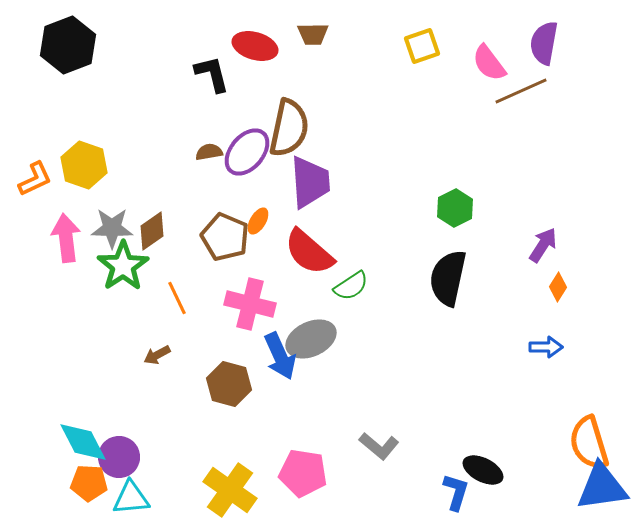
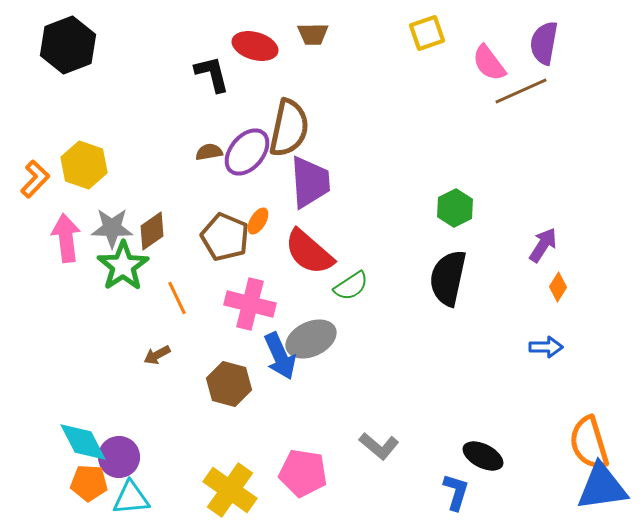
yellow square at (422, 46): moved 5 px right, 13 px up
orange L-shape at (35, 179): rotated 21 degrees counterclockwise
black ellipse at (483, 470): moved 14 px up
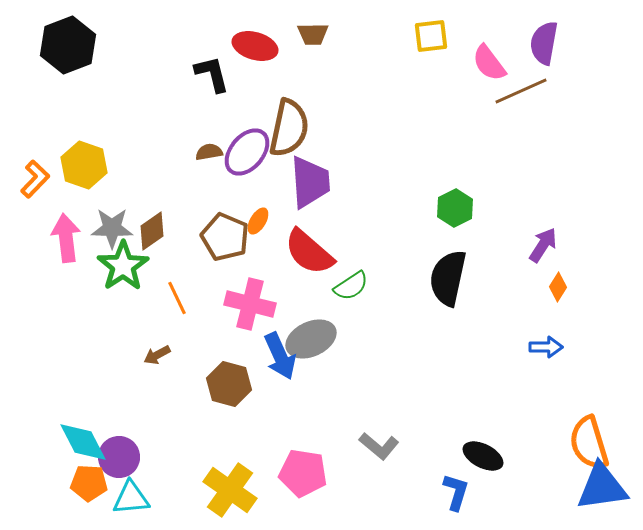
yellow square at (427, 33): moved 4 px right, 3 px down; rotated 12 degrees clockwise
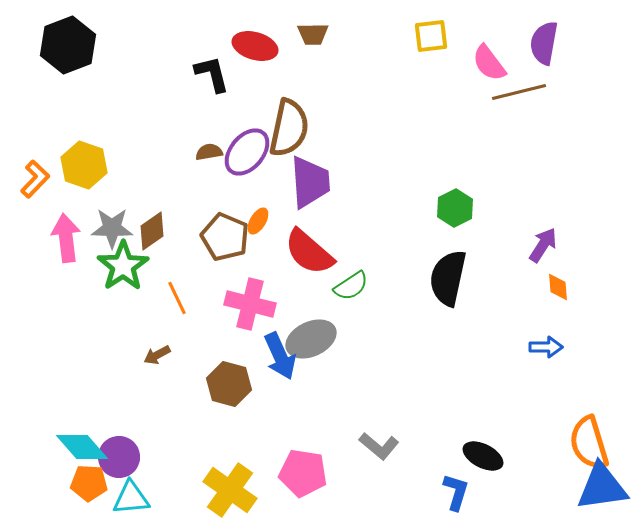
brown line at (521, 91): moved 2 px left, 1 px down; rotated 10 degrees clockwise
orange diamond at (558, 287): rotated 36 degrees counterclockwise
cyan diamond at (83, 442): moved 1 px left, 5 px down; rotated 14 degrees counterclockwise
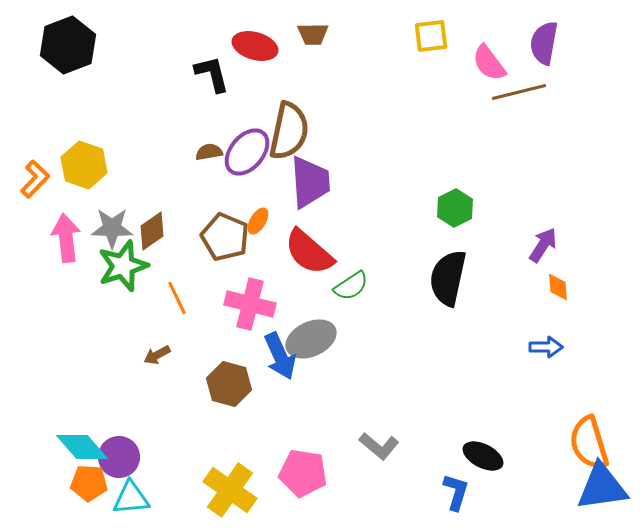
brown semicircle at (289, 128): moved 3 px down
green star at (123, 266): rotated 15 degrees clockwise
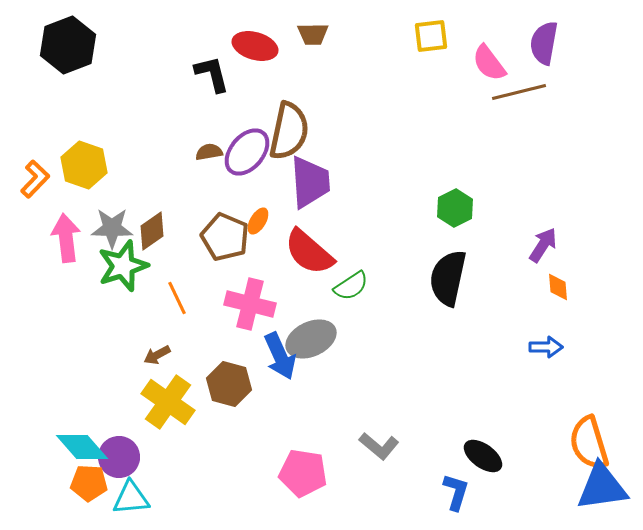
black ellipse at (483, 456): rotated 9 degrees clockwise
yellow cross at (230, 490): moved 62 px left, 88 px up
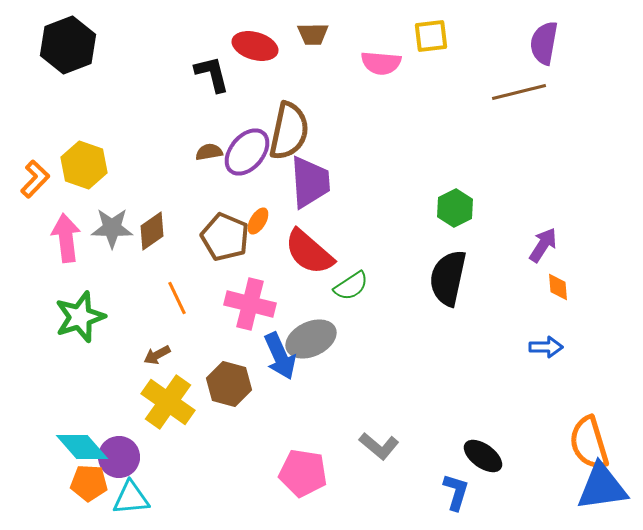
pink semicircle at (489, 63): moved 108 px left; rotated 48 degrees counterclockwise
green star at (123, 266): moved 43 px left, 51 px down
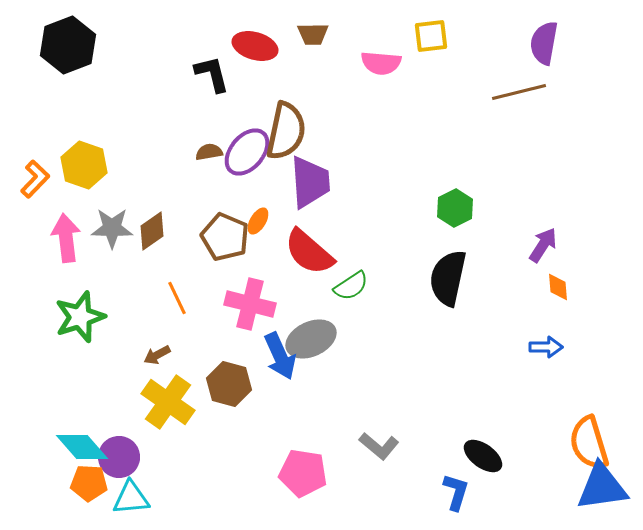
brown semicircle at (289, 131): moved 3 px left
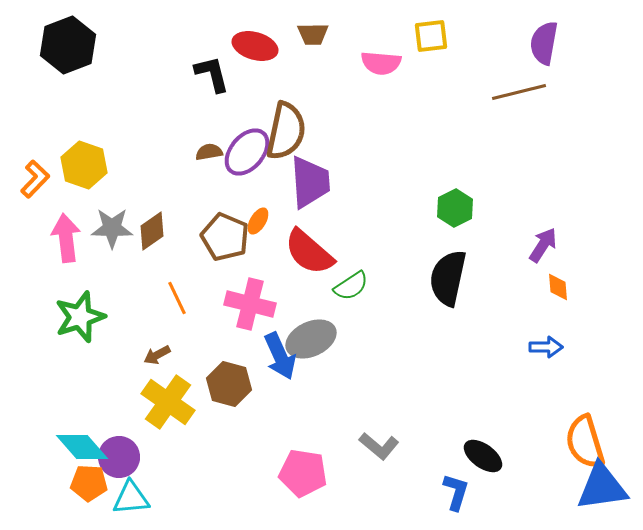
orange semicircle at (589, 443): moved 4 px left, 1 px up
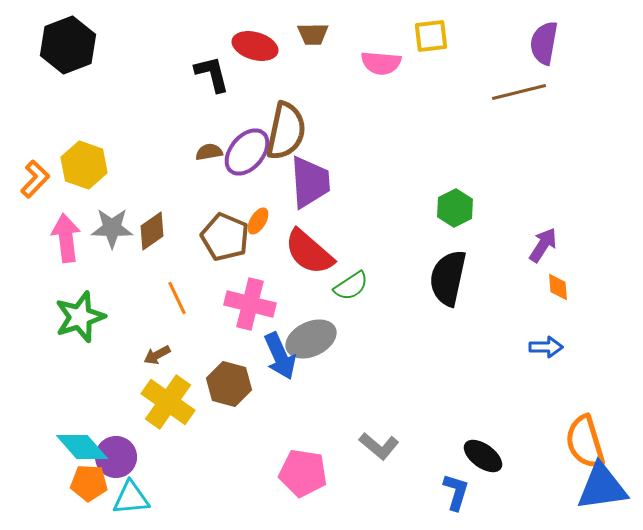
purple circle at (119, 457): moved 3 px left
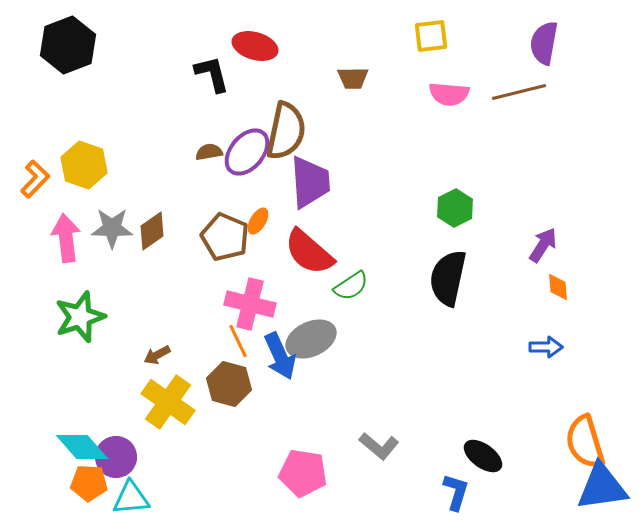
brown trapezoid at (313, 34): moved 40 px right, 44 px down
pink semicircle at (381, 63): moved 68 px right, 31 px down
orange line at (177, 298): moved 61 px right, 43 px down
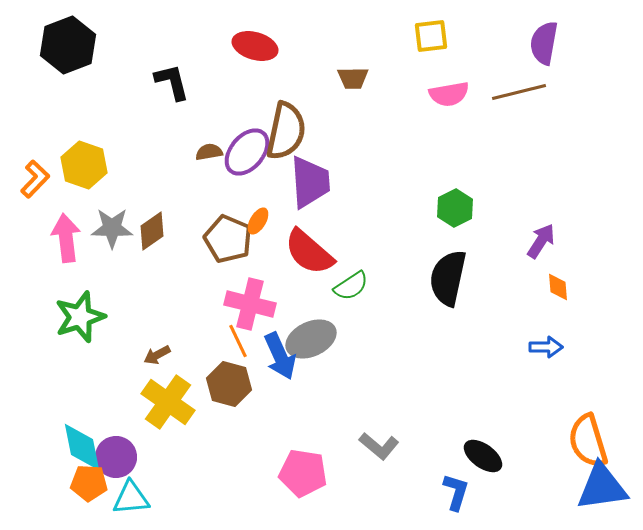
black L-shape at (212, 74): moved 40 px left, 8 px down
pink semicircle at (449, 94): rotated 15 degrees counterclockwise
brown pentagon at (225, 237): moved 3 px right, 2 px down
purple arrow at (543, 245): moved 2 px left, 4 px up
orange semicircle at (585, 442): moved 3 px right, 1 px up
cyan diamond at (82, 447): rotated 30 degrees clockwise
